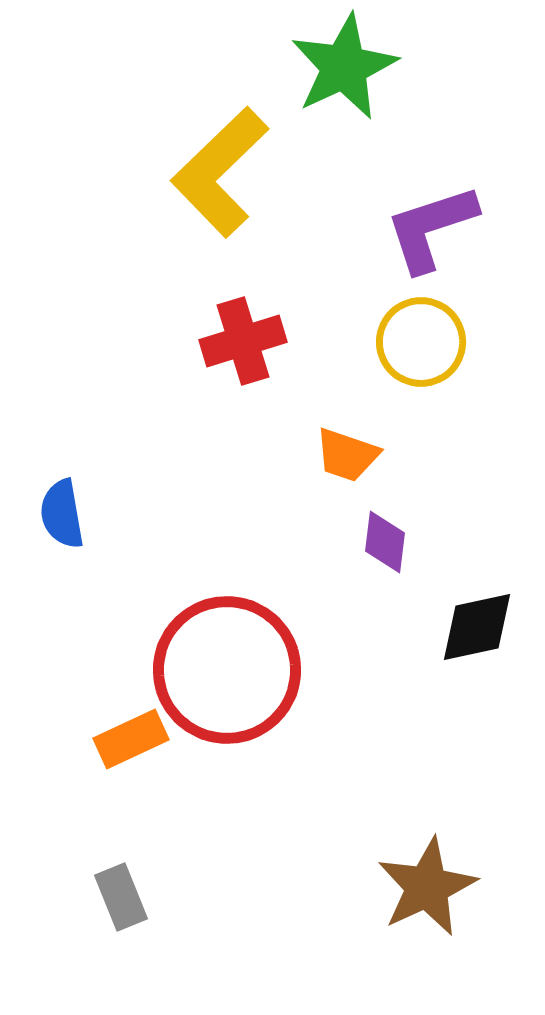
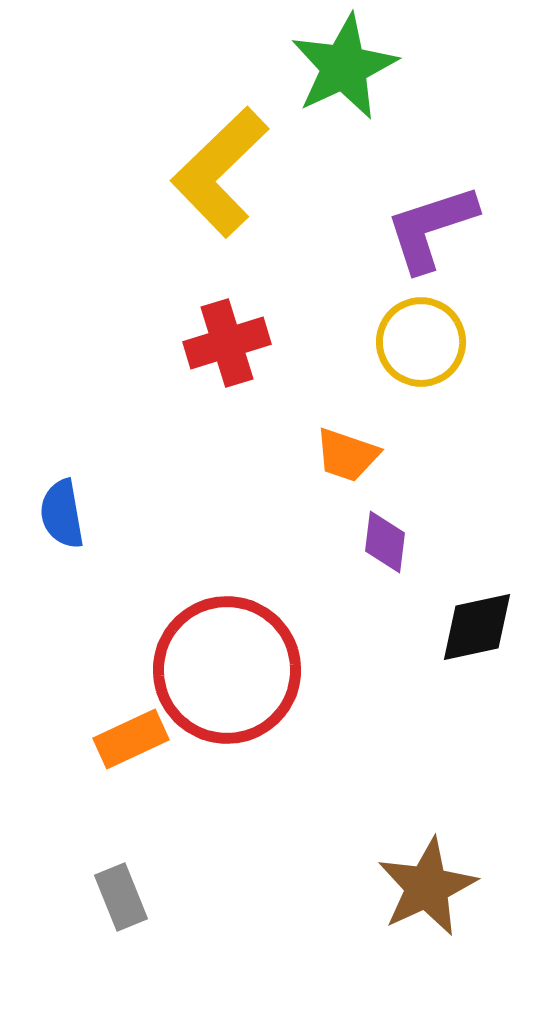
red cross: moved 16 px left, 2 px down
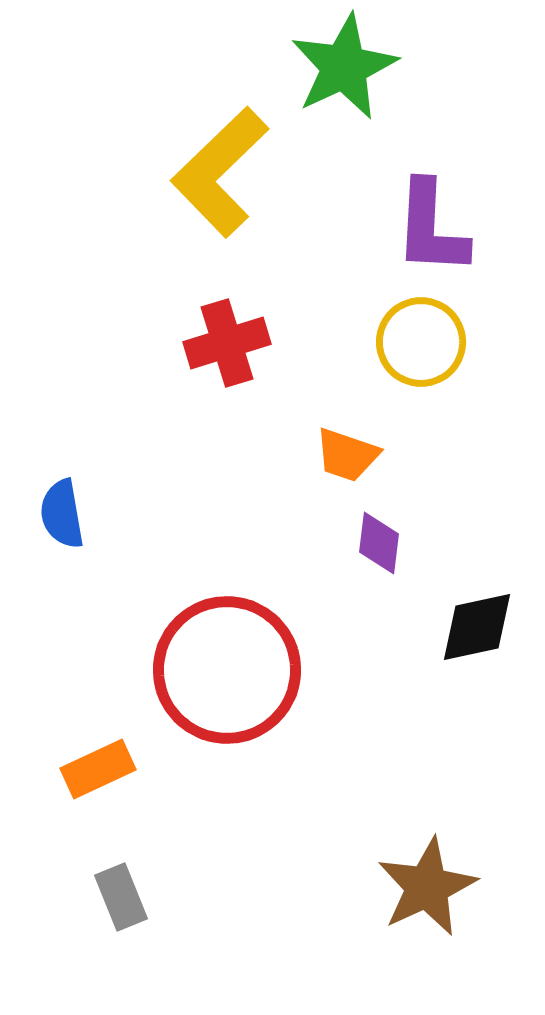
purple L-shape: rotated 69 degrees counterclockwise
purple diamond: moved 6 px left, 1 px down
orange rectangle: moved 33 px left, 30 px down
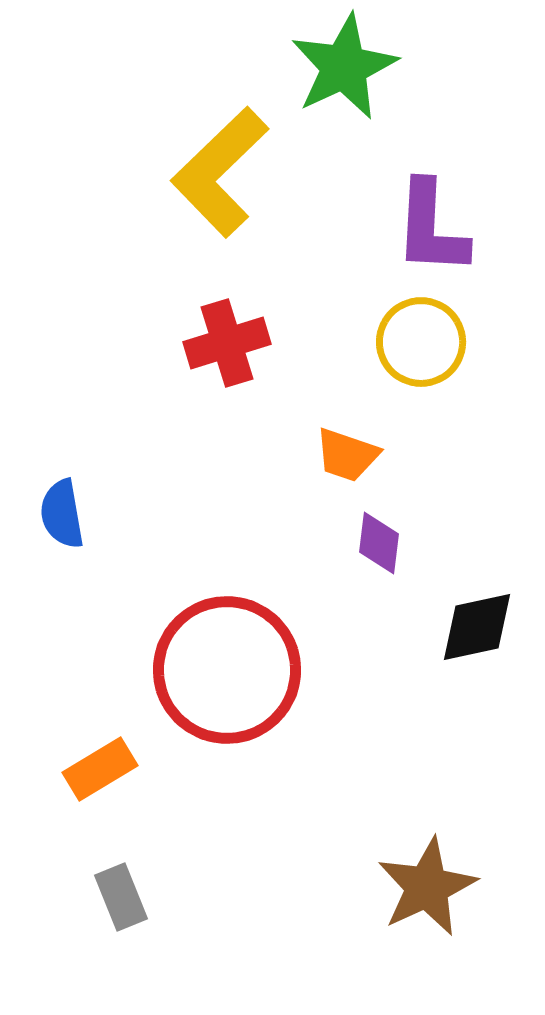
orange rectangle: moved 2 px right; rotated 6 degrees counterclockwise
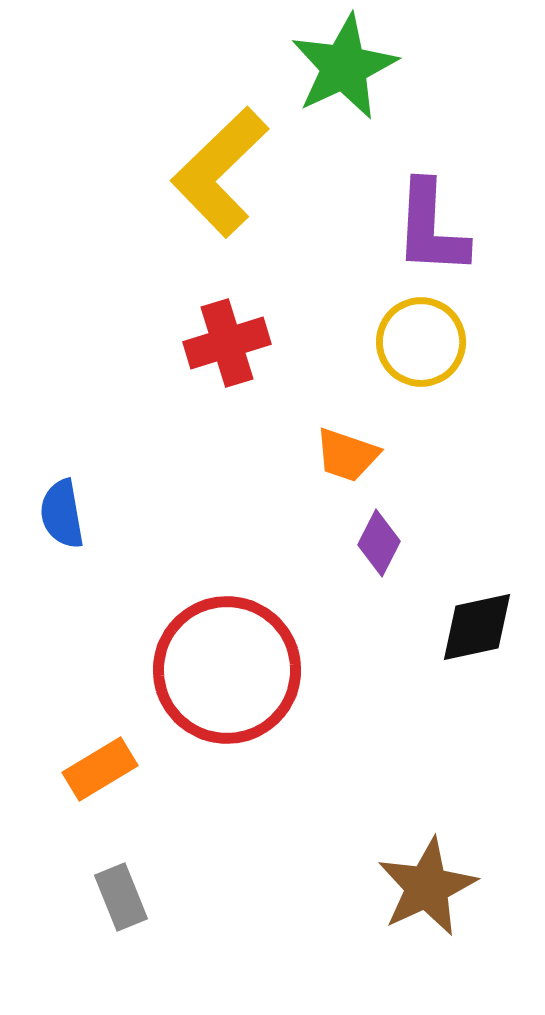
purple diamond: rotated 20 degrees clockwise
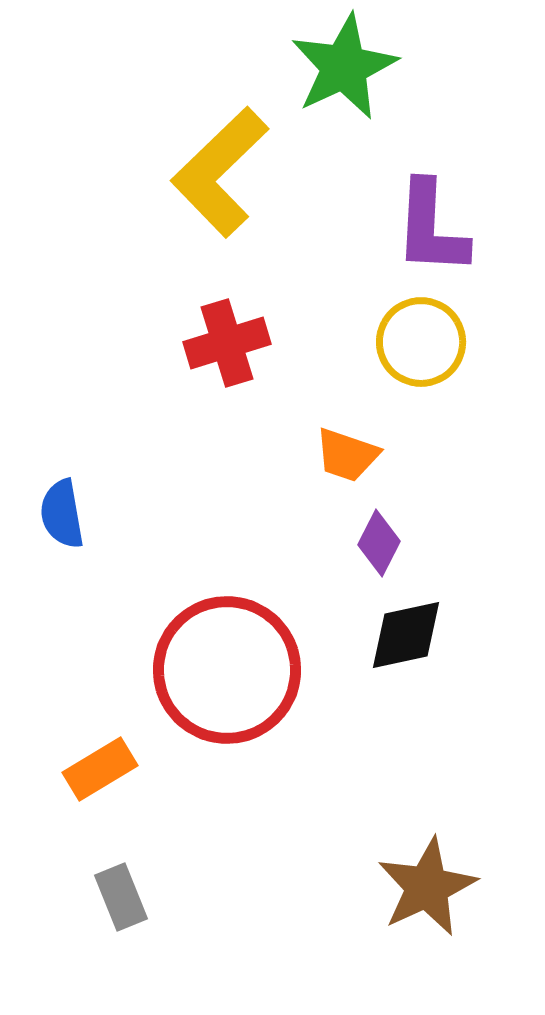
black diamond: moved 71 px left, 8 px down
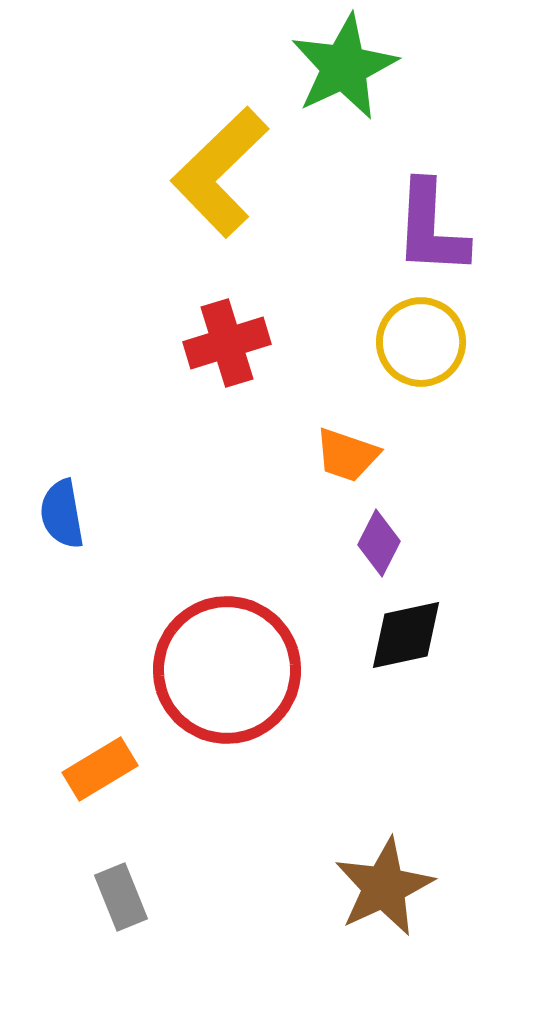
brown star: moved 43 px left
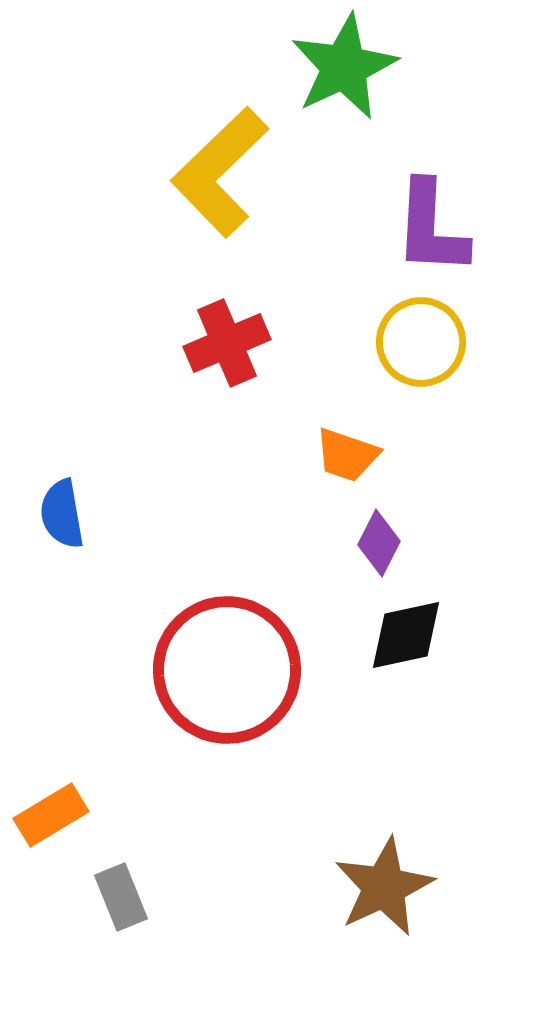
red cross: rotated 6 degrees counterclockwise
orange rectangle: moved 49 px left, 46 px down
